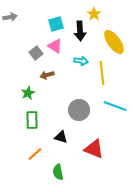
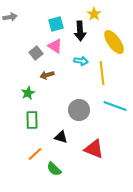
green semicircle: moved 4 px left, 3 px up; rotated 35 degrees counterclockwise
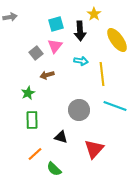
yellow ellipse: moved 3 px right, 2 px up
pink triangle: rotated 35 degrees clockwise
yellow line: moved 1 px down
red triangle: rotated 50 degrees clockwise
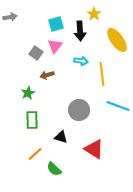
gray square: rotated 16 degrees counterclockwise
cyan line: moved 3 px right
red triangle: rotated 40 degrees counterclockwise
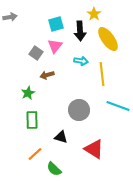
yellow ellipse: moved 9 px left, 1 px up
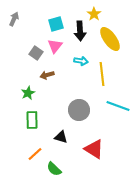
gray arrow: moved 4 px right, 2 px down; rotated 56 degrees counterclockwise
yellow ellipse: moved 2 px right
